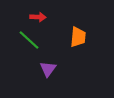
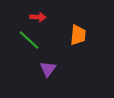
orange trapezoid: moved 2 px up
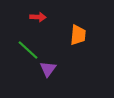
green line: moved 1 px left, 10 px down
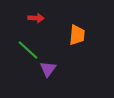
red arrow: moved 2 px left, 1 px down
orange trapezoid: moved 1 px left
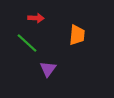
green line: moved 1 px left, 7 px up
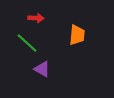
purple triangle: moved 6 px left; rotated 36 degrees counterclockwise
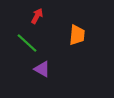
red arrow: moved 1 px right, 2 px up; rotated 63 degrees counterclockwise
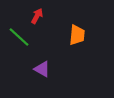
green line: moved 8 px left, 6 px up
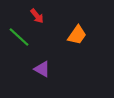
red arrow: rotated 112 degrees clockwise
orange trapezoid: rotated 30 degrees clockwise
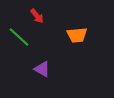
orange trapezoid: rotated 50 degrees clockwise
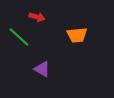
red arrow: moved 1 px down; rotated 35 degrees counterclockwise
